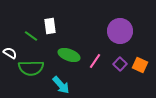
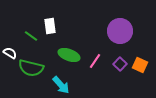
green semicircle: rotated 15 degrees clockwise
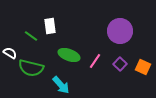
orange square: moved 3 px right, 2 px down
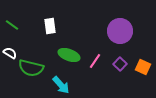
green line: moved 19 px left, 11 px up
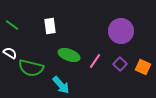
purple circle: moved 1 px right
